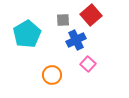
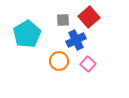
red square: moved 2 px left, 2 px down
orange circle: moved 7 px right, 14 px up
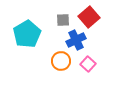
orange circle: moved 2 px right
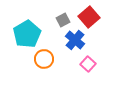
gray square: rotated 24 degrees counterclockwise
blue cross: moved 1 px left; rotated 24 degrees counterclockwise
orange circle: moved 17 px left, 2 px up
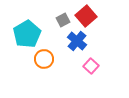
red square: moved 3 px left, 1 px up
blue cross: moved 2 px right, 1 px down
pink square: moved 3 px right, 2 px down
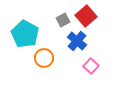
cyan pentagon: moved 2 px left; rotated 12 degrees counterclockwise
orange circle: moved 1 px up
